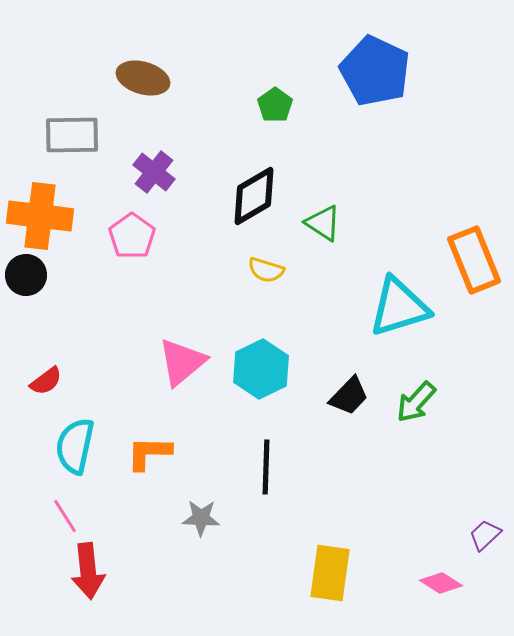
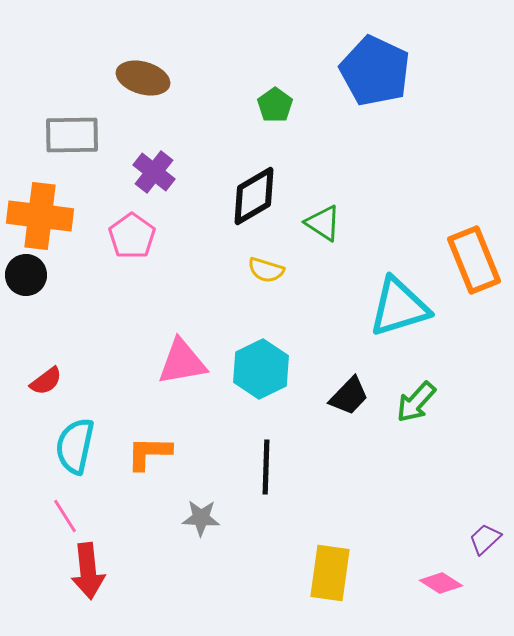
pink triangle: rotated 30 degrees clockwise
purple trapezoid: moved 4 px down
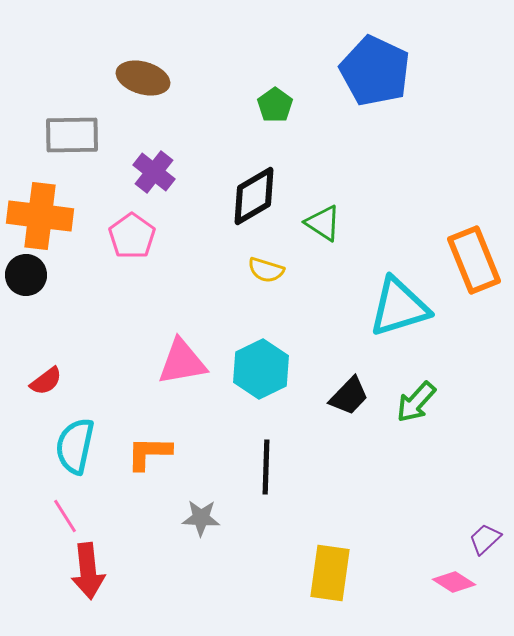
pink diamond: moved 13 px right, 1 px up
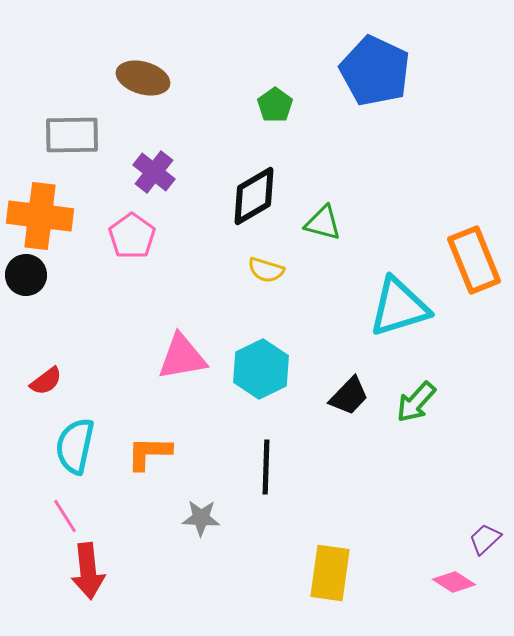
green triangle: rotated 18 degrees counterclockwise
pink triangle: moved 5 px up
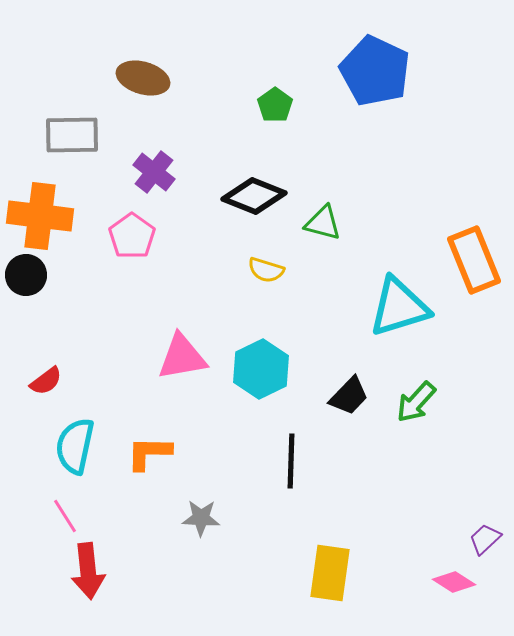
black diamond: rotated 52 degrees clockwise
black line: moved 25 px right, 6 px up
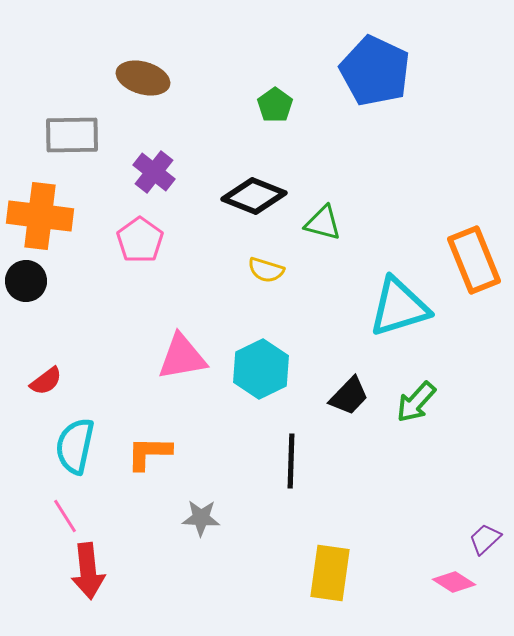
pink pentagon: moved 8 px right, 4 px down
black circle: moved 6 px down
